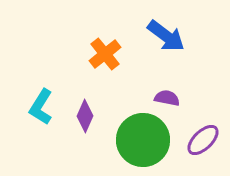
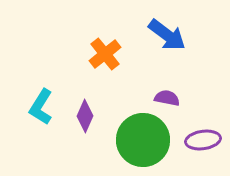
blue arrow: moved 1 px right, 1 px up
purple ellipse: rotated 36 degrees clockwise
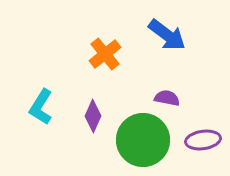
purple diamond: moved 8 px right
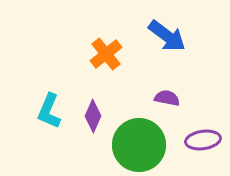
blue arrow: moved 1 px down
orange cross: moved 1 px right
cyan L-shape: moved 8 px right, 4 px down; rotated 9 degrees counterclockwise
green circle: moved 4 px left, 5 px down
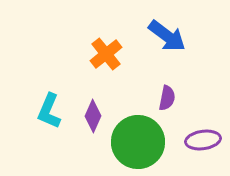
purple semicircle: rotated 90 degrees clockwise
green circle: moved 1 px left, 3 px up
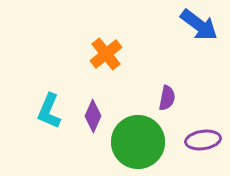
blue arrow: moved 32 px right, 11 px up
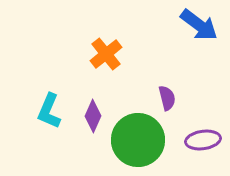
purple semicircle: rotated 25 degrees counterclockwise
green circle: moved 2 px up
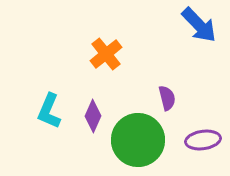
blue arrow: rotated 9 degrees clockwise
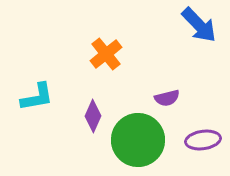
purple semicircle: rotated 90 degrees clockwise
cyan L-shape: moved 12 px left, 14 px up; rotated 123 degrees counterclockwise
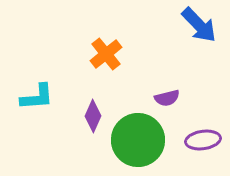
cyan L-shape: rotated 6 degrees clockwise
